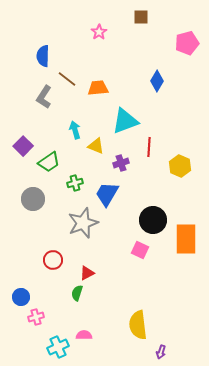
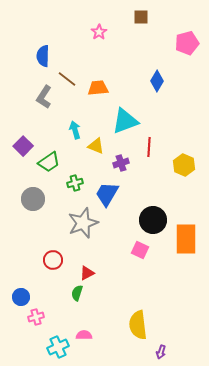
yellow hexagon: moved 4 px right, 1 px up
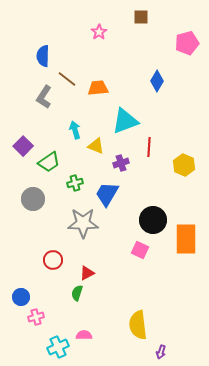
gray star: rotated 20 degrees clockwise
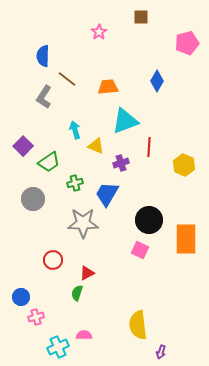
orange trapezoid: moved 10 px right, 1 px up
black circle: moved 4 px left
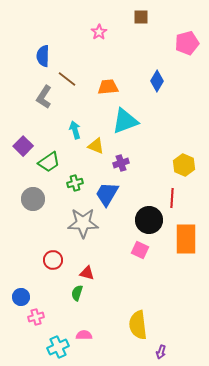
red line: moved 23 px right, 51 px down
red triangle: rotated 42 degrees clockwise
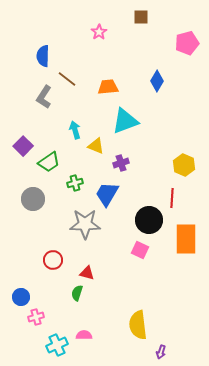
gray star: moved 2 px right, 1 px down
cyan cross: moved 1 px left, 2 px up
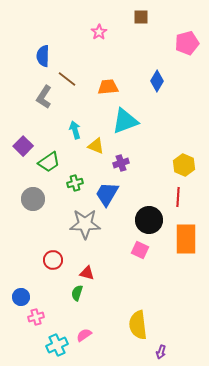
red line: moved 6 px right, 1 px up
pink semicircle: rotated 35 degrees counterclockwise
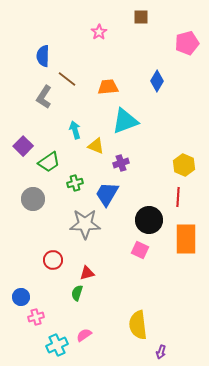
red triangle: rotated 28 degrees counterclockwise
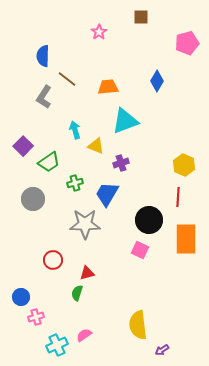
purple arrow: moved 1 px right, 2 px up; rotated 40 degrees clockwise
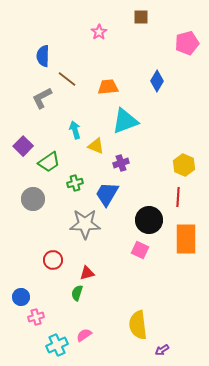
gray L-shape: moved 2 px left, 1 px down; rotated 30 degrees clockwise
